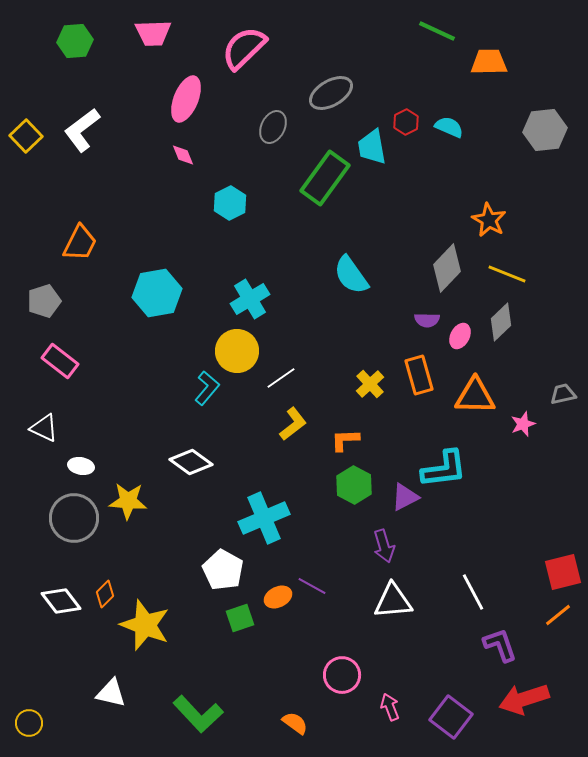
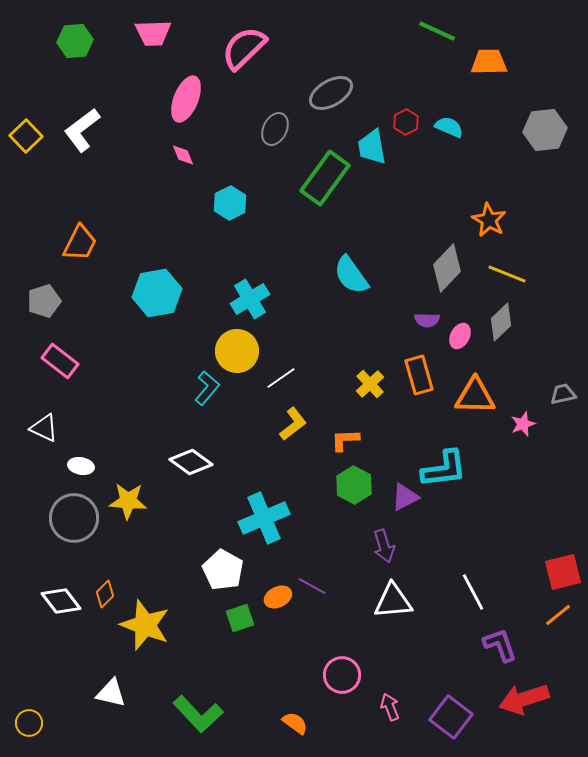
gray ellipse at (273, 127): moved 2 px right, 2 px down
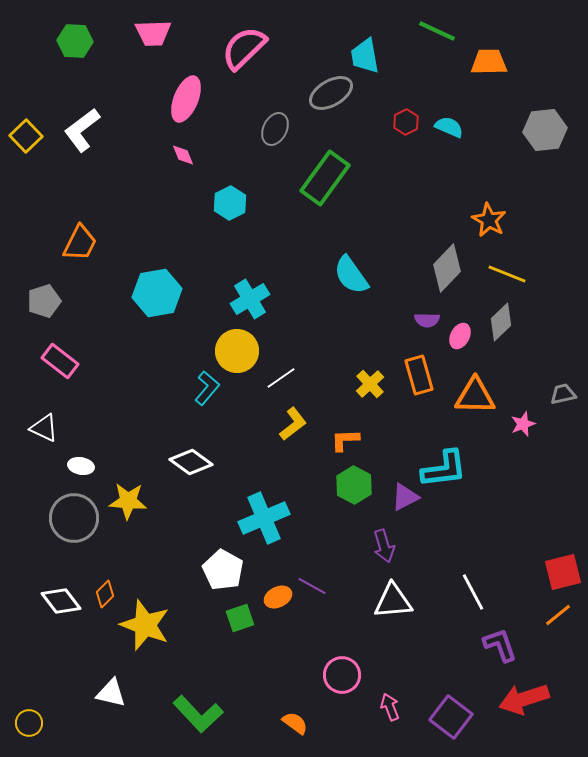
green hexagon at (75, 41): rotated 8 degrees clockwise
cyan trapezoid at (372, 147): moved 7 px left, 91 px up
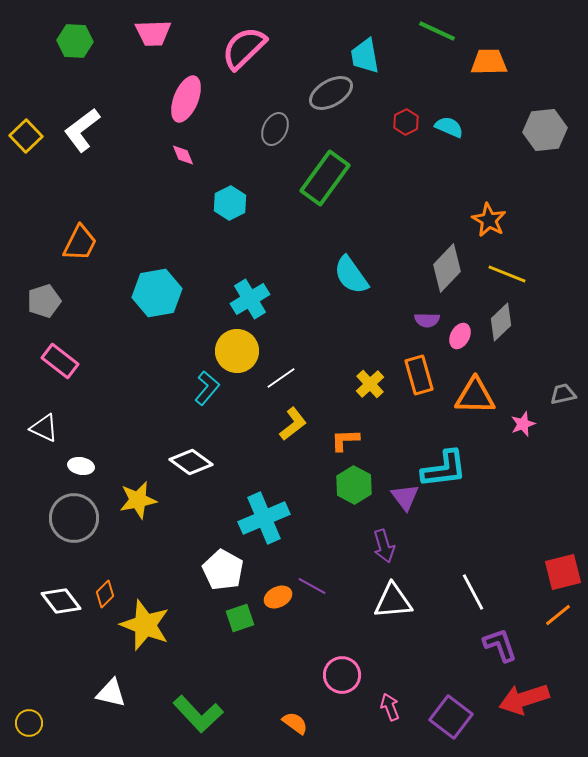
purple triangle at (405, 497): rotated 40 degrees counterclockwise
yellow star at (128, 501): moved 10 px right, 1 px up; rotated 15 degrees counterclockwise
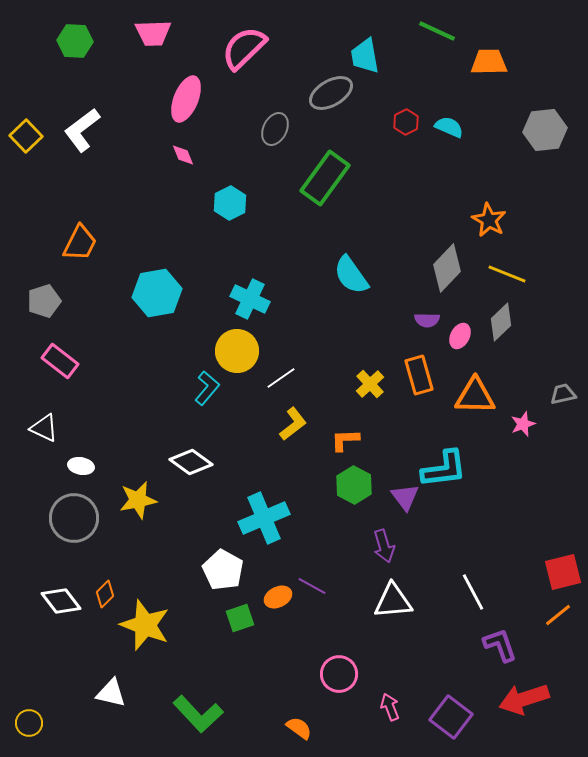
cyan cross at (250, 299): rotated 33 degrees counterclockwise
pink circle at (342, 675): moved 3 px left, 1 px up
orange semicircle at (295, 723): moved 4 px right, 5 px down
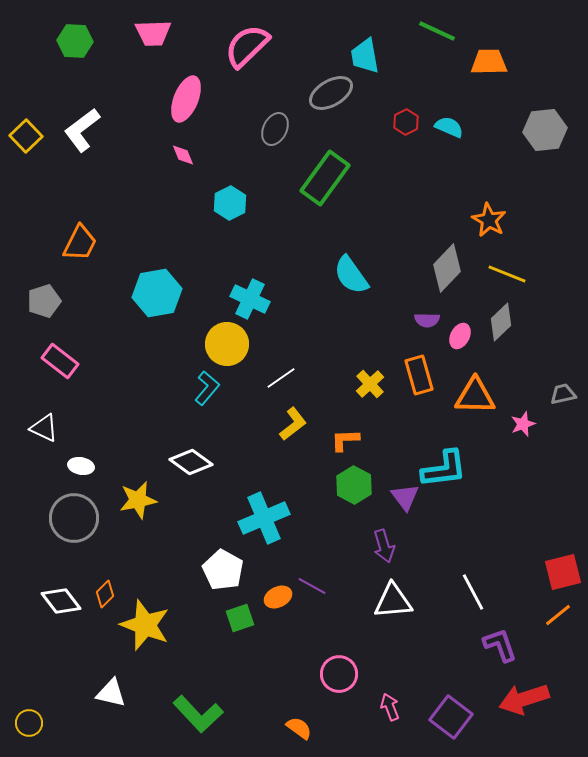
pink semicircle at (244, 48): moved 3 px right, 2 px up
yellow circle at (237, 351): moved 10 px left, 7 px up
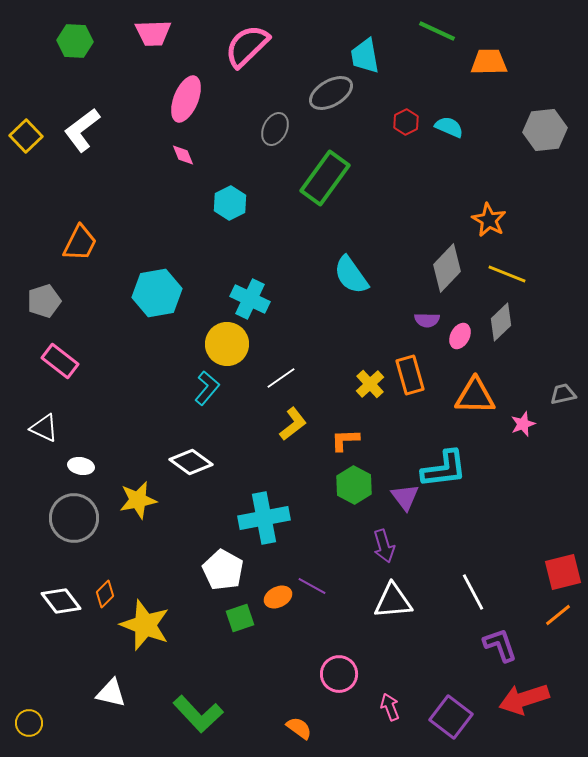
orange rectangle at (419, 375): moved 9 px left
cyan cross at (264, 518): rotated 12 degrees clockwise
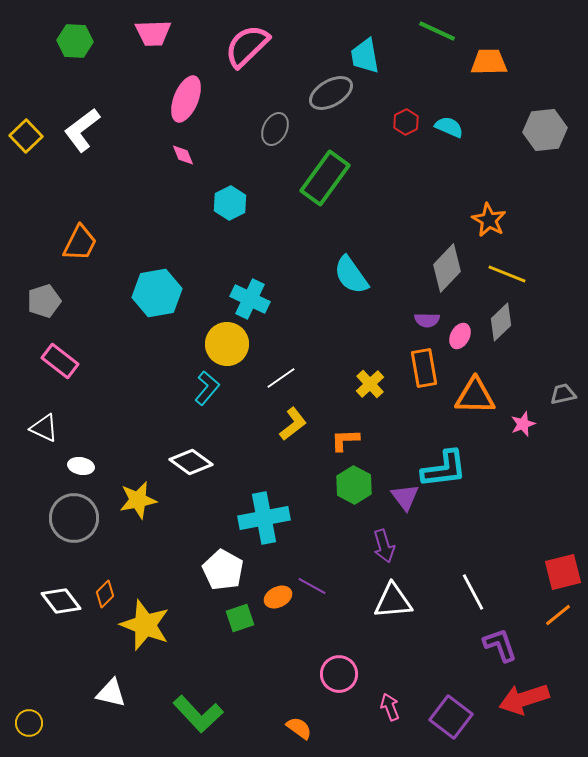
orange rectangle at (410, 375): moved 14 px right, 7 px up; rotated 6 degrees clockwise
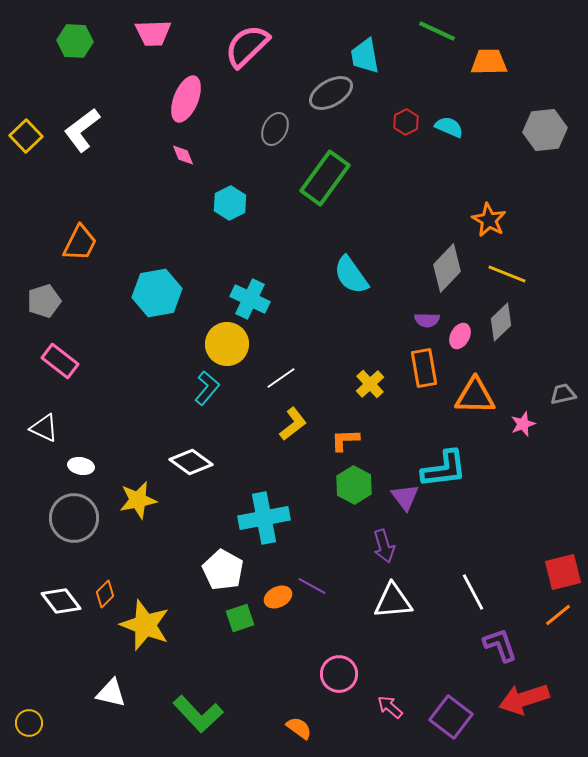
pink arrow at (390, 707): rotated 28 degrees counterclockwise
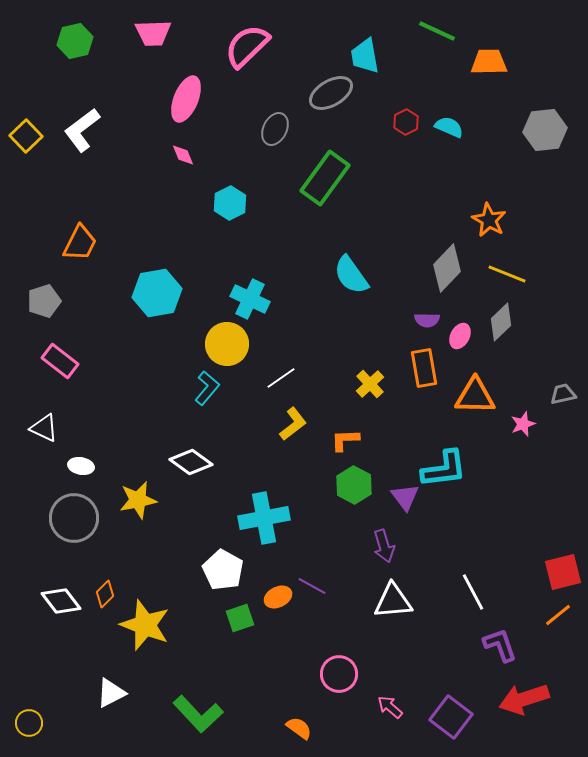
green hexagon at (75, 41): rotated 16 degrees counterclockwise
white triangle at (111, 693): rotated 40 degrees counterclockwise
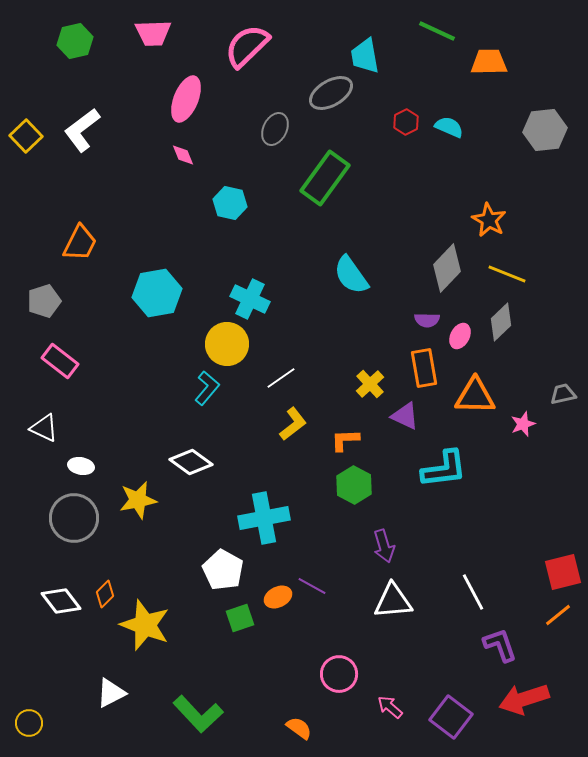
cyan hexagon at (230, 203): rotated 20 degrees counterclockwise
purple triangle at (405, 497): moved 81 px up; rotated 28 degrees counterclockwise
